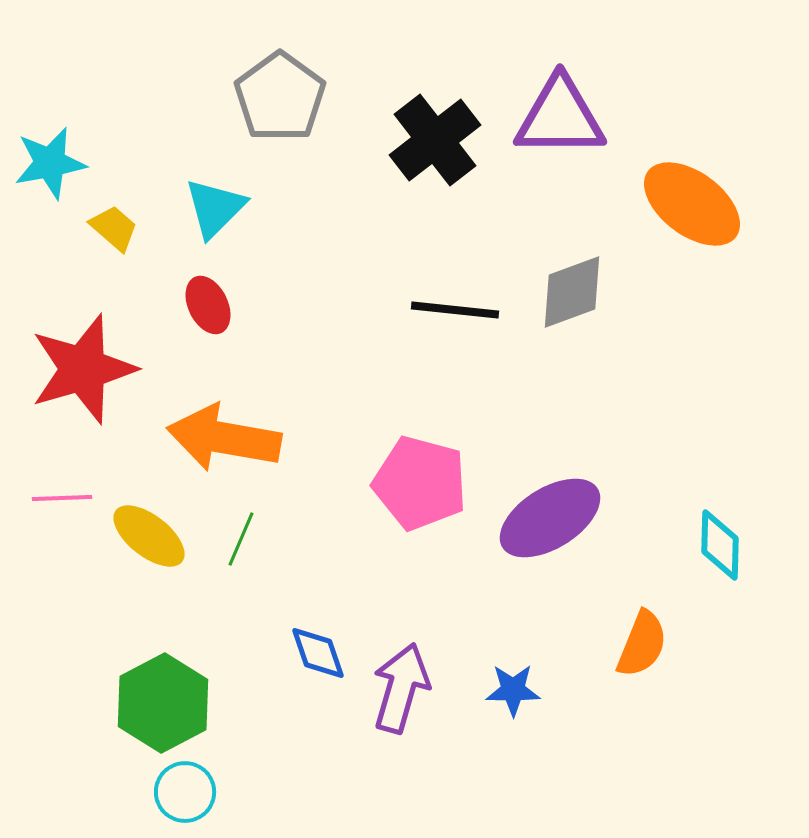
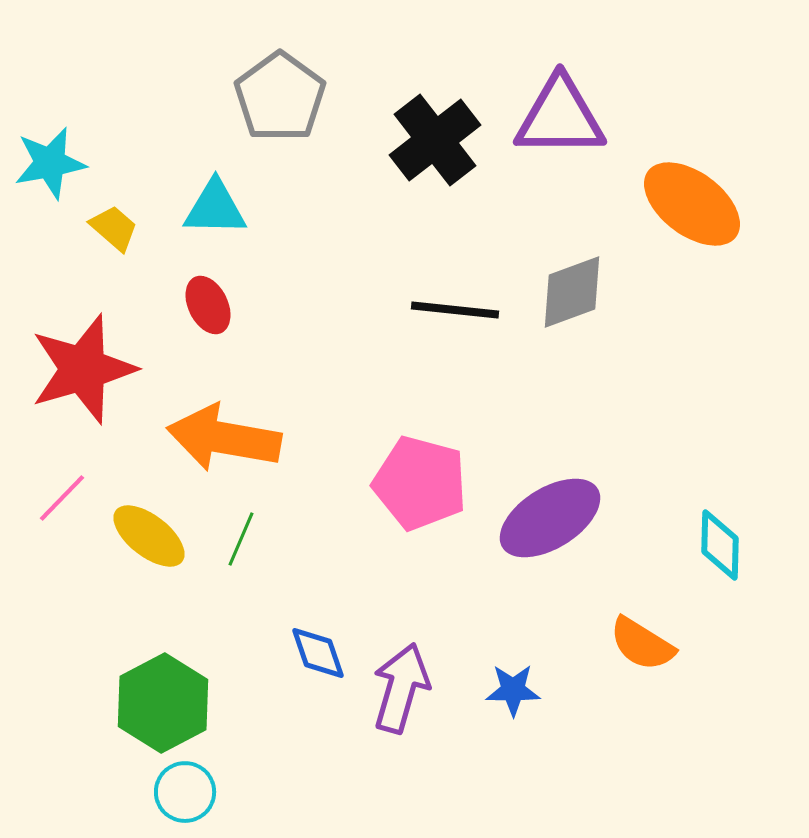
cyan triangle: rotated 46 degrees clockwise
pink line: rotated 44 degrees counterclockwise
orange semicircle: rotated 100 degrees clockwise
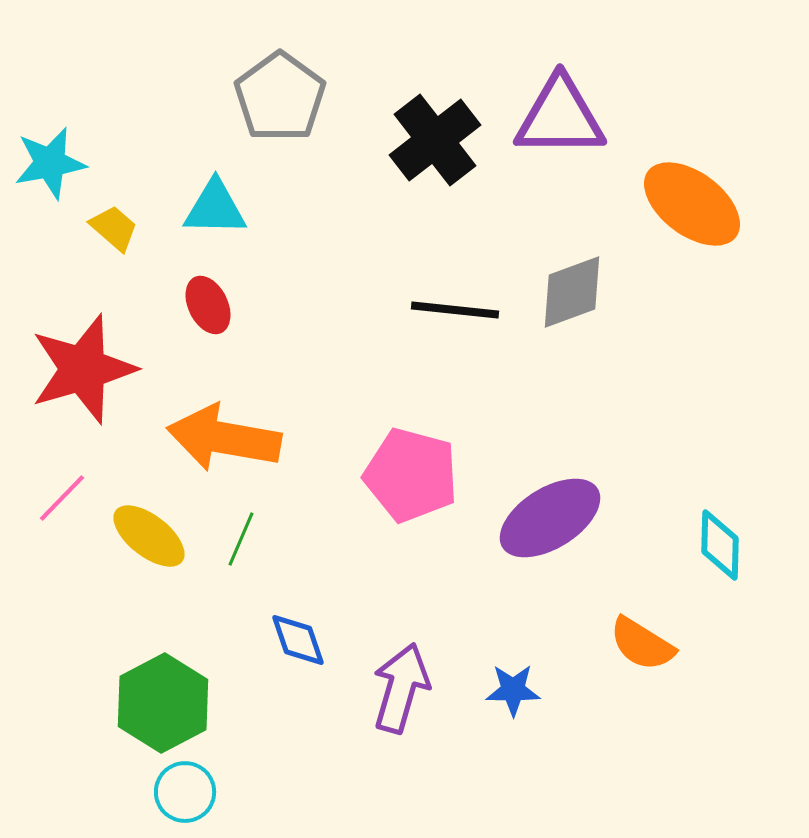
pink pentagon: moved 9 px left, 8 px up
blue diamond: moved 20 px left, 13 px up
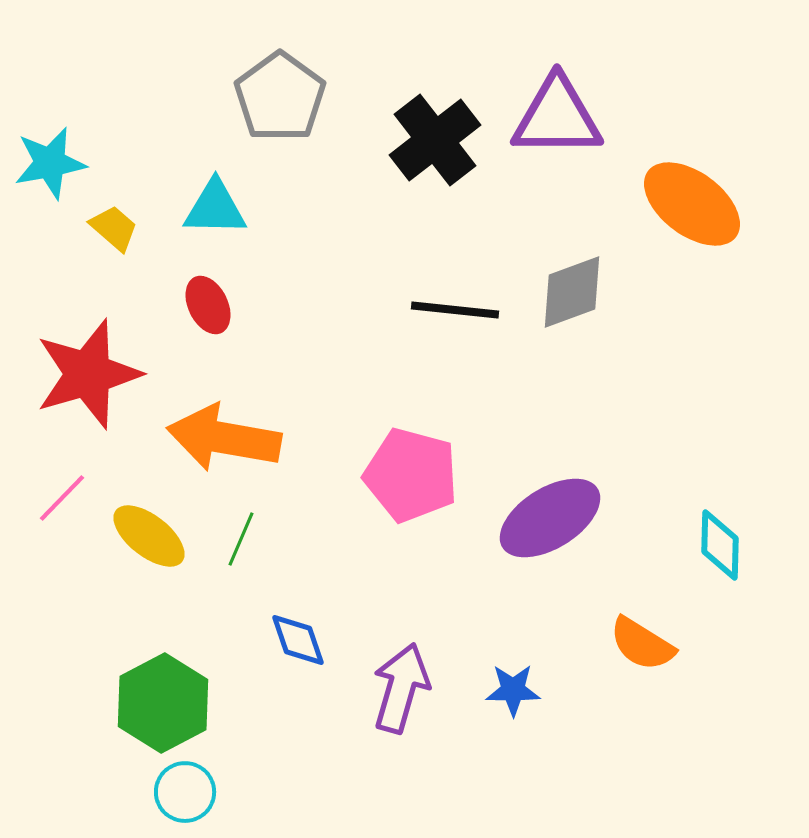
purple triangle: moved 3 px left
red star: moved 5 px right, 5 px down
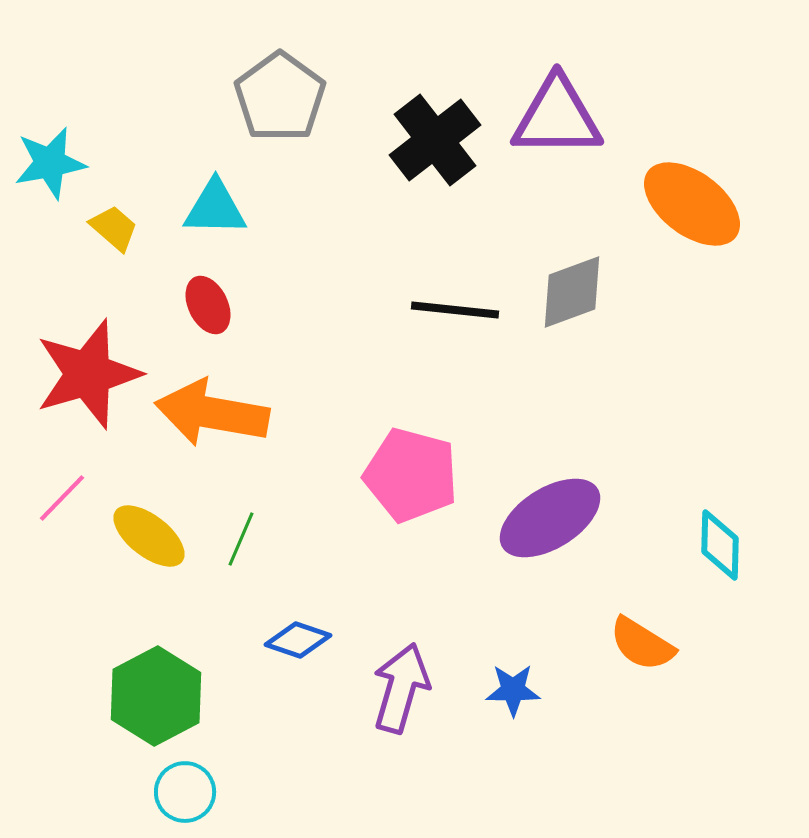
orange arrow: moved 12 px left, 25 px up
blue diamond: rotated 52 degrees counterclockwise
green hexagon: moved 7 px left, 7 px up
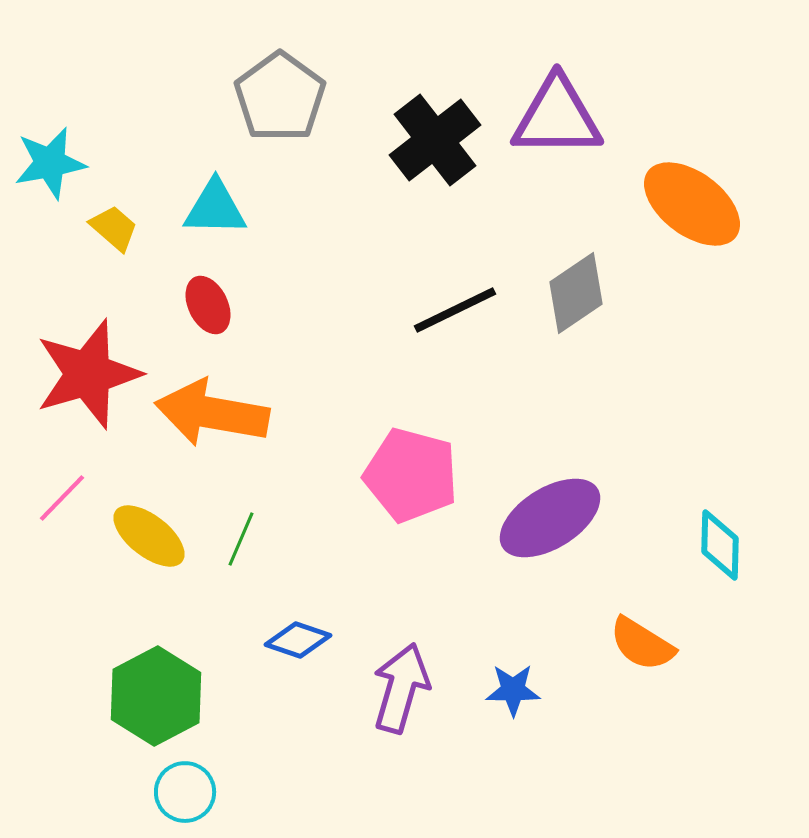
gray diamond: moved 4 px right, 1 px down; rotated 14 degrees counterclockwise
black line: rotated 32 degrees counterclockwise
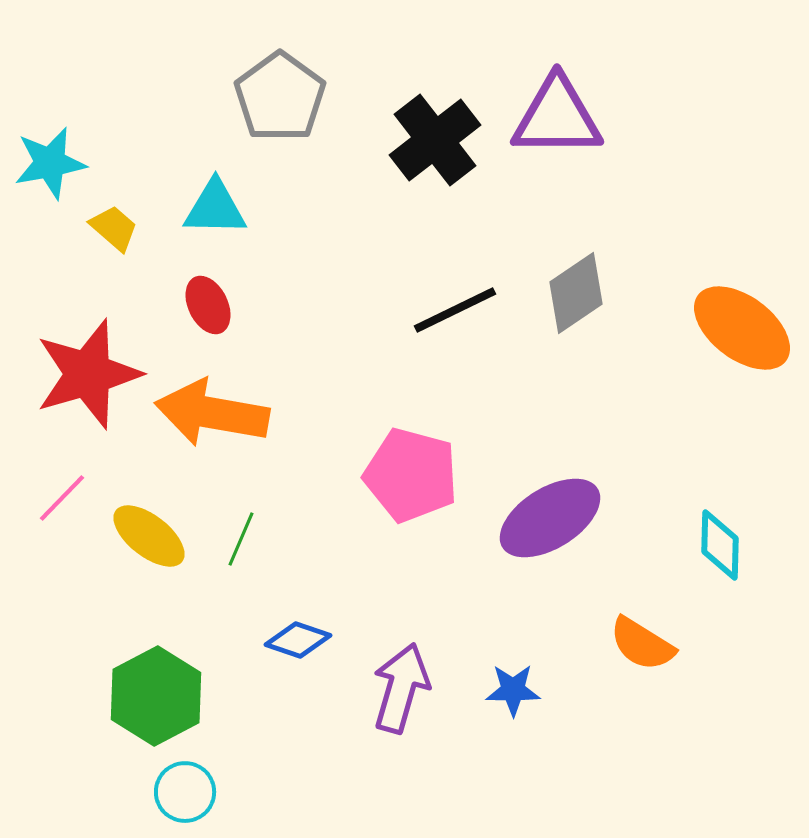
orange ellipse: moved 50 px right, 124 px down
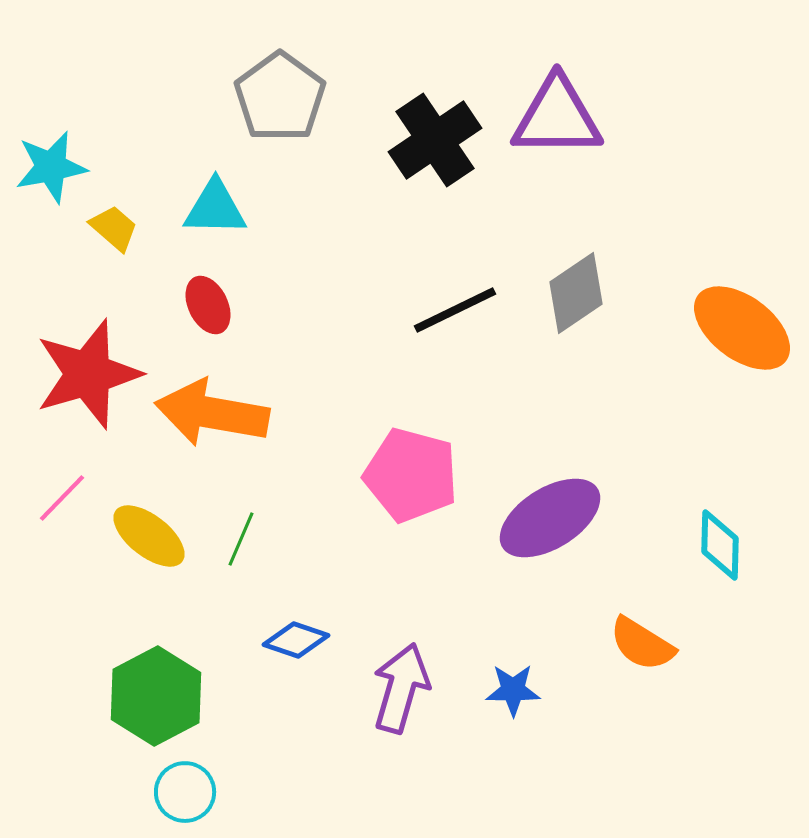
black cross: rotated 4 degrees clockwise
cyan star: moved 1 px right, 4 px down
blue diamond: moved 2 px left
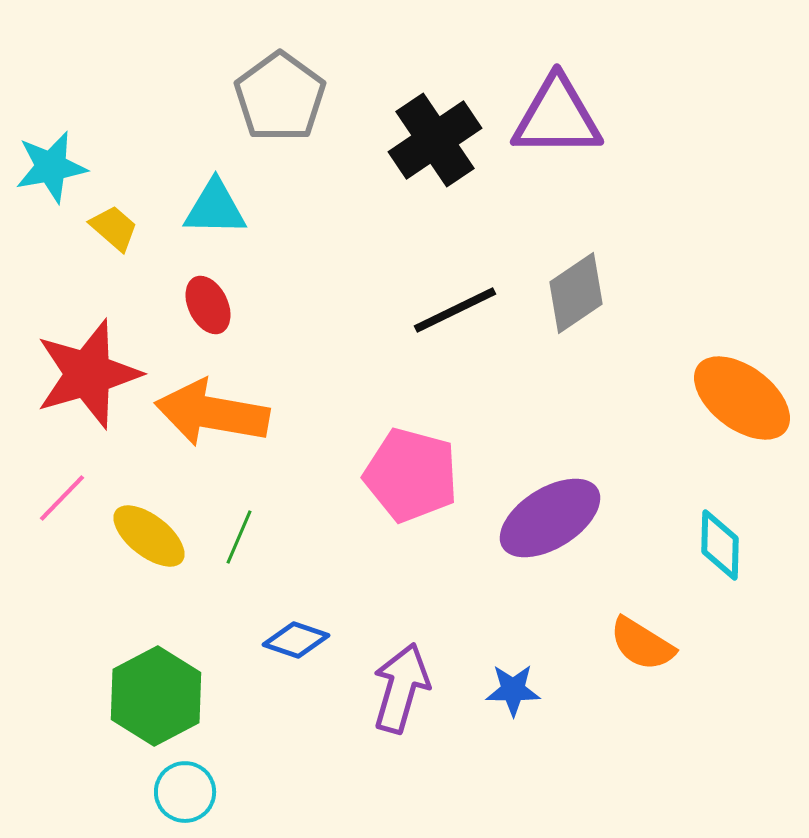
orange ellipse: moved 70 px down
green line: moved 2 px left, 2 px up
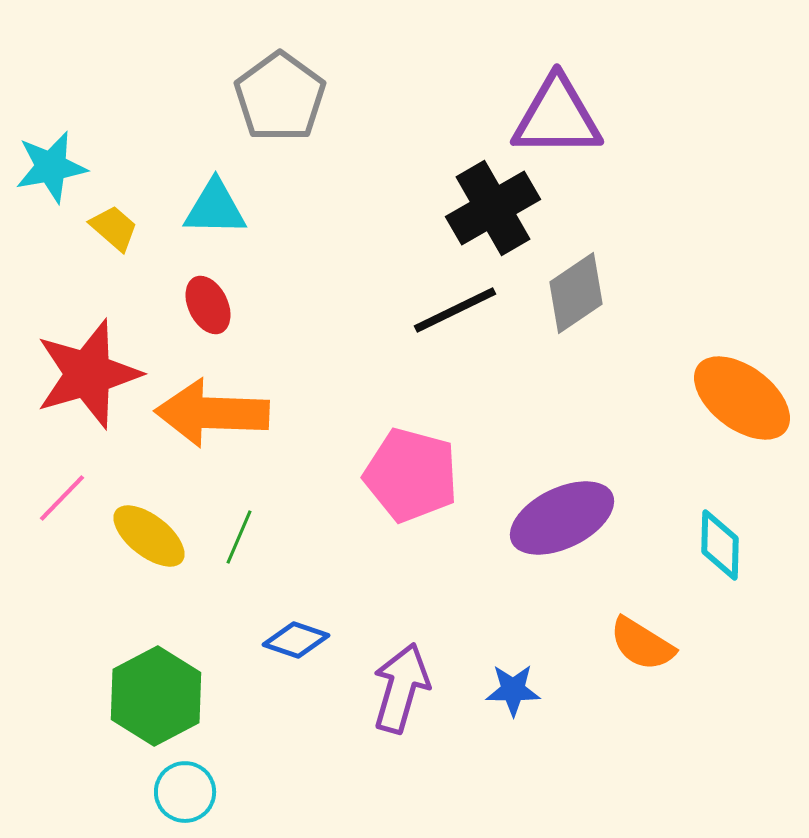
black cross: moved 58 px right, 68 px down; rotated 4 degrees clockwise
orange arrow: rotated 8 degrees counterclockwise
purple ellipse: moved 12 px right; rotated 6 degrees clockwise
